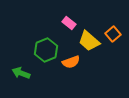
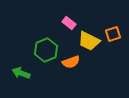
orange square: rotated 21 degrees clockwise
yellow trapezoid: rotated 15 degrees counterclockwise
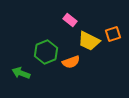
pink rectangle: moved 1 px right, 3 px up
green hexagon: moved 2 px down
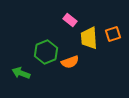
yellow trapezoid: moved 3 px up; rotated 60 degrees clockwise
orange semicircle: moved 1 px left
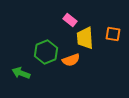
orange square: rotated 28 degrees clockwise
yellow trapezoid: moved 4 px left
orange semicircle: moved 1 px right, 2 px up
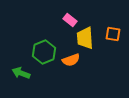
green hexagon: moved 2 px left
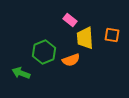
orange square: moved 1 px left, 1 px down
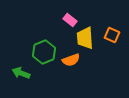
orange square: rotated 14 degrees clockwise
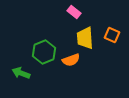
pink rectangle: moved 4 px right, 8 px up
